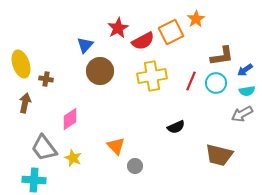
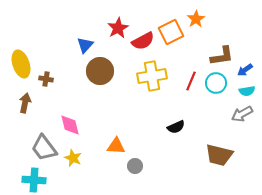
pink diamond: moved 6 px down; rotated 70 degrees counterclockwise
orange triangle: rotated 42 degrees counterclockwise
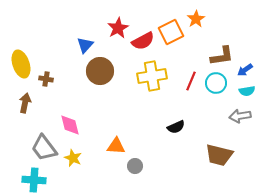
gray arrow: moved 2 px left, 2 px down; rotated 20 degrees clockwise
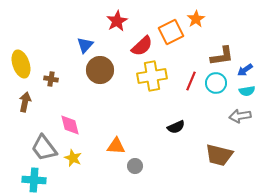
red star: moved 1 px left, 7 px up
red semicircle: moved 1 px left, 5 px down; rotated 15 degrees counterclockwise
brown circle: moved 1 px up
brown cross: moved 5 px right
brown arrow: moved 1 px up
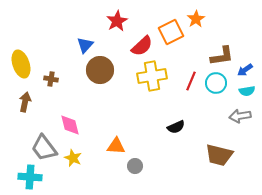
cyan cross: moved 4 px left, 3 px up
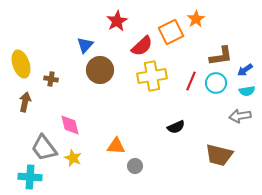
brown L-shape: moved 1 px left
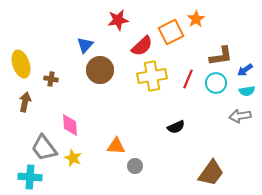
red star: moved 1 px right, 1 px up; rotated 20 degrees clockwise
red line: moved 3 px left, 2 px up
pink diamond: rotated 10 degrees clockwise
brown trapezoid: moved 8 px left, 18 px down; rotated 68 degrees counterclockwise
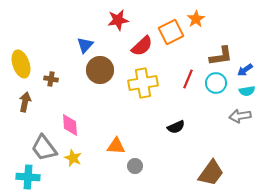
yellow cross: moved 9 px left, 7 px down
cyan cross: moved 2 px left
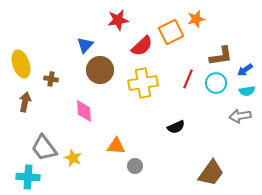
orange star: rotated 18 degrees clockwise
pink diamond: moved 14 px right, 14 px up
